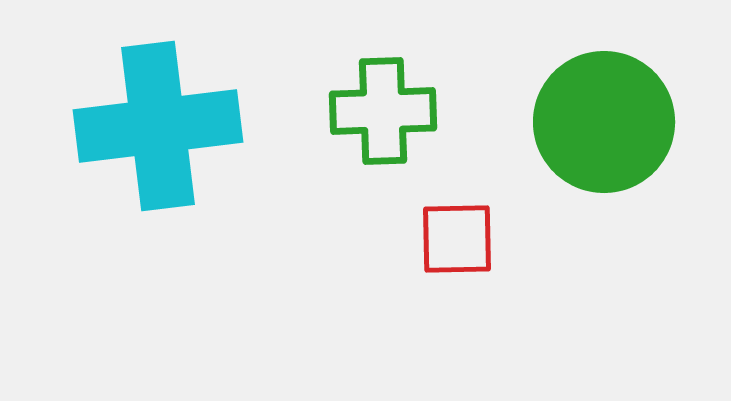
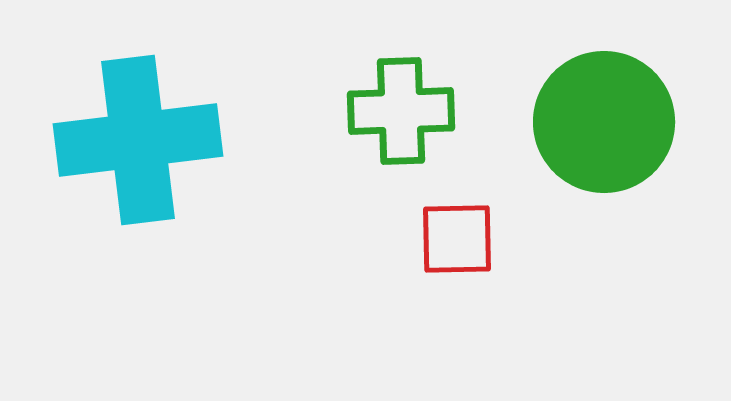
green cross: moved 18 px right
cyan cross: moved 20 px left, 14 px down
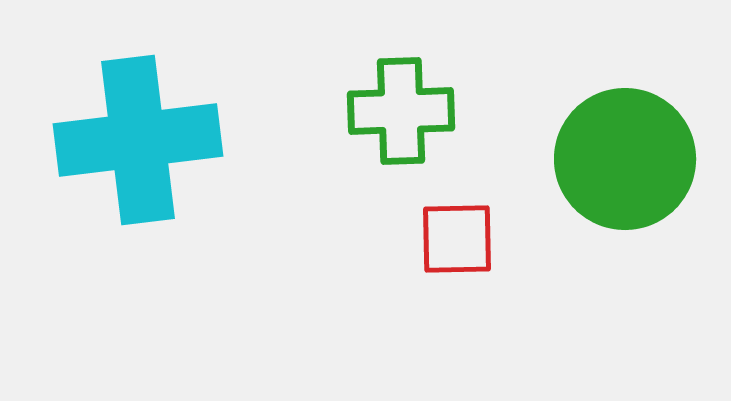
green circle: moved 21 px right, 37 px down
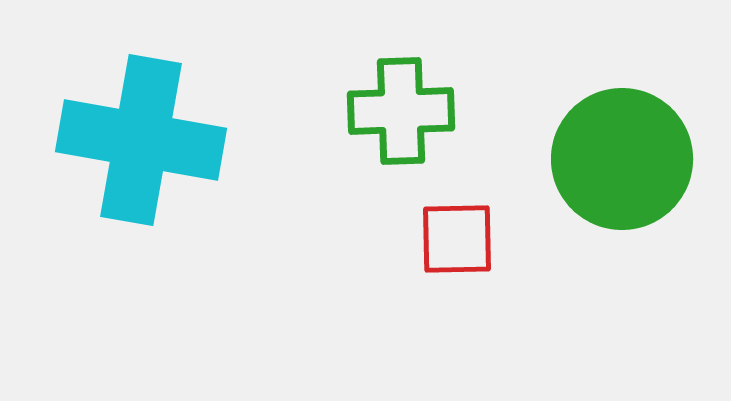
cyan cross: moved 3 px right; rotated 17 degrees clockwise
green circle: moved 3 px left
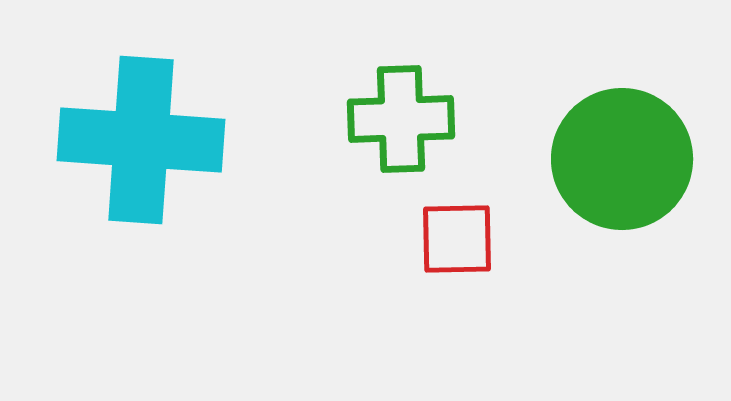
green cross: moved 8 px down
cyan cross: rotated 6 degrees counterclockwise
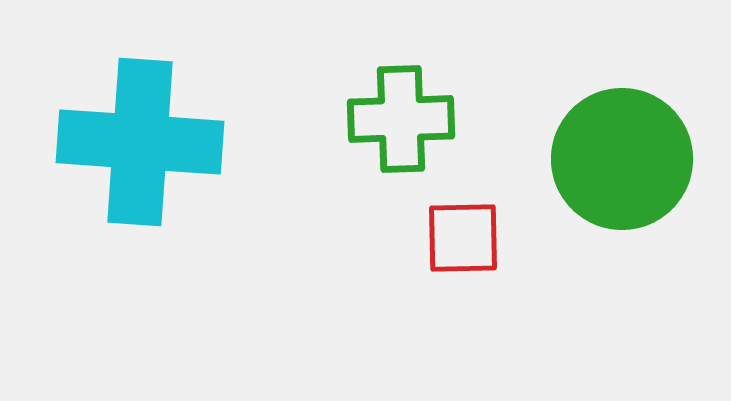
cyan cross: moved 1 px left, 2 px down
red square: moved 6 px right, 1 px up
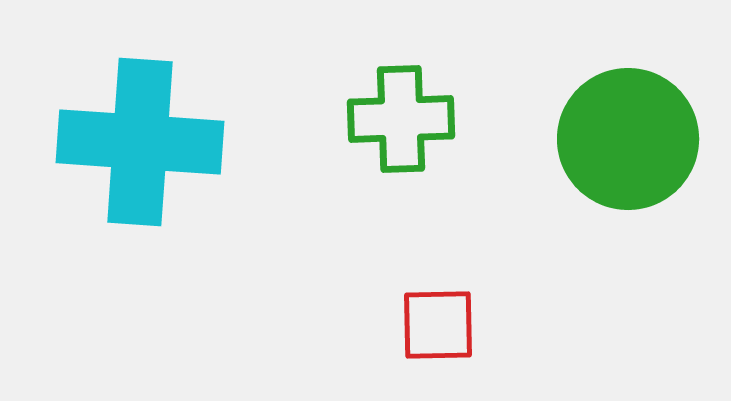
green circle: moved 6 px right, 20 px up
red square: moved 25 px left, 87 px down
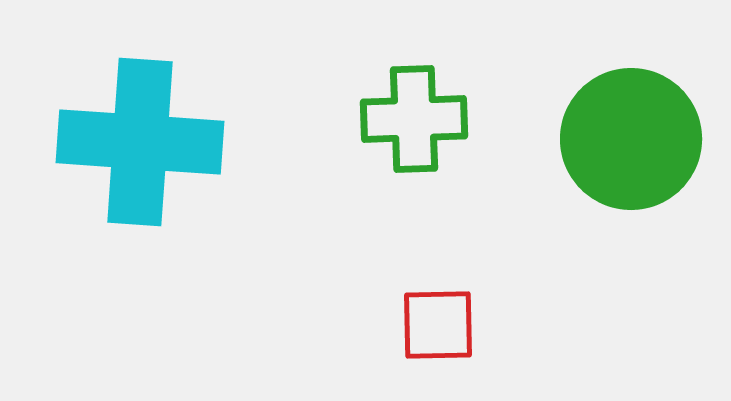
green cross: moved 13 px right
green circle: moved 3 px right
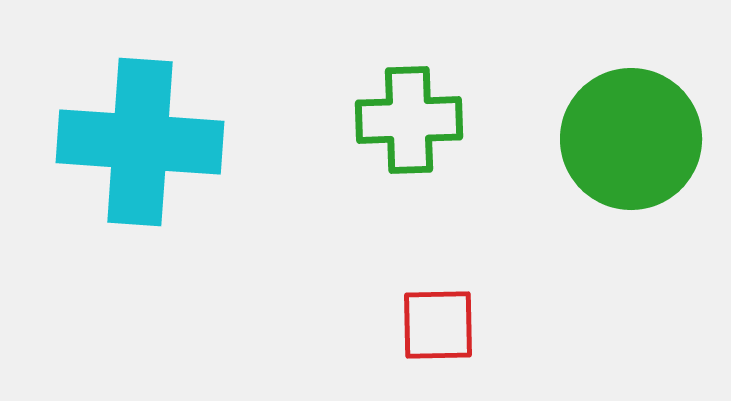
green cross: moved 5 px left, 1 px down
